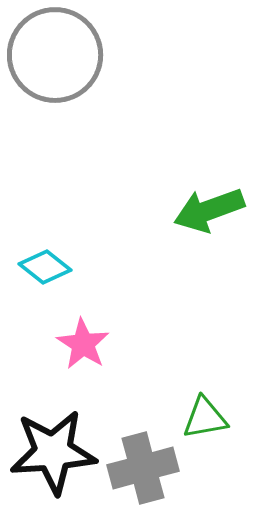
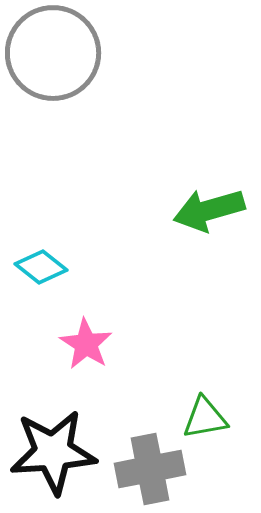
gray circle: moved 2 px left, 2 px up
green arrow: rotated 4 degrees clockwise
cyan diamond: moved 4 px left
pink star: moved 3 px right
gray cross: moved 7 px right, 1 px down; rotated 4 degrees clockwise
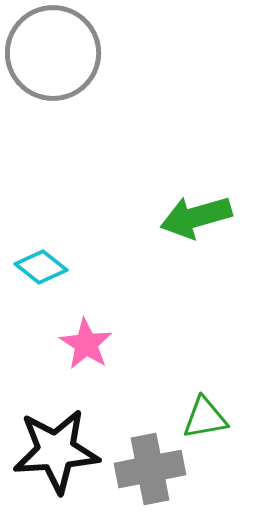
green arrow: moved 13 px left, 7 px down
black star: moved 3 px right, 1 px up
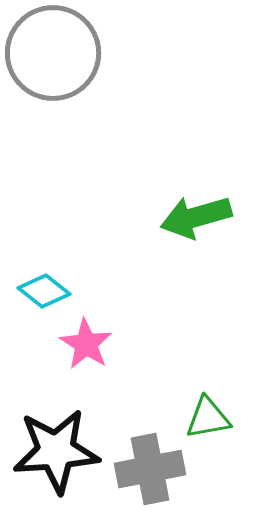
cyan diamond: moved 3 px right, 24 px down
green triangle: moved 3 px right
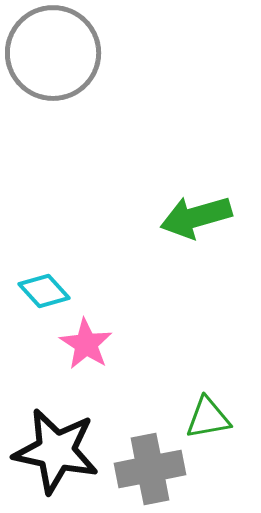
cyan diamond: rotated 9 degrees clockwise
black star: rotated 16 degrees clockwise
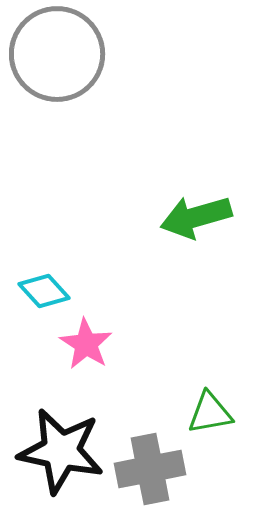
gray circle: moved 4 px right, 1 px down
green triangle: moved 2 px right, 5 px up
black star: moved 5 px right
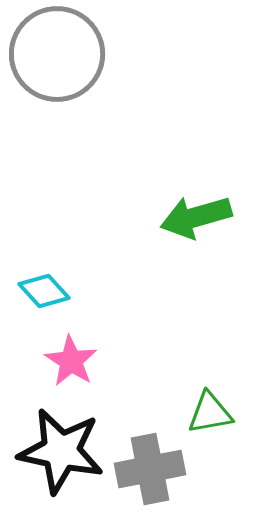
pink star: moved 15 px left, 17 px down
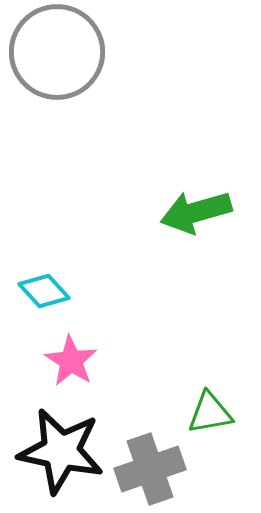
gray circle: moved 2 px up
green arrow: moved 5 px up
gray cross: rotated 8 degrees counterclockwise
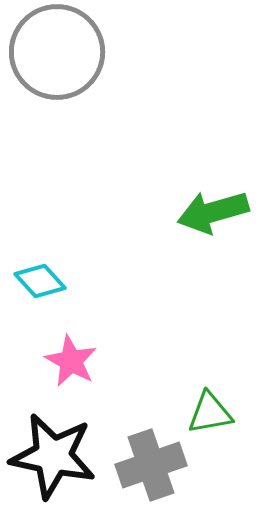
green arrow: moved 17 px right
cyan diamond: moved 4 px left, 10 px up
pink star: rotated 4 degrees counterclockwise
black star: moved 8 px left, 5 px down
gray cross: moved 1 px right, 4 px up
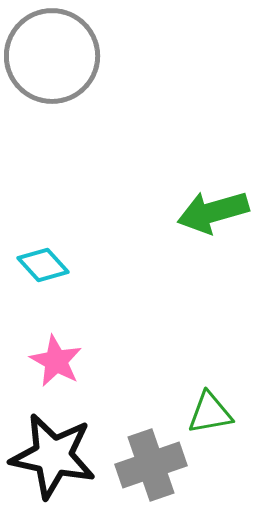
gray circle: moved 5 px left, 4 px down
cyan diamond: moved 3 px right, 16 px up
pink star: moved 15 px left
